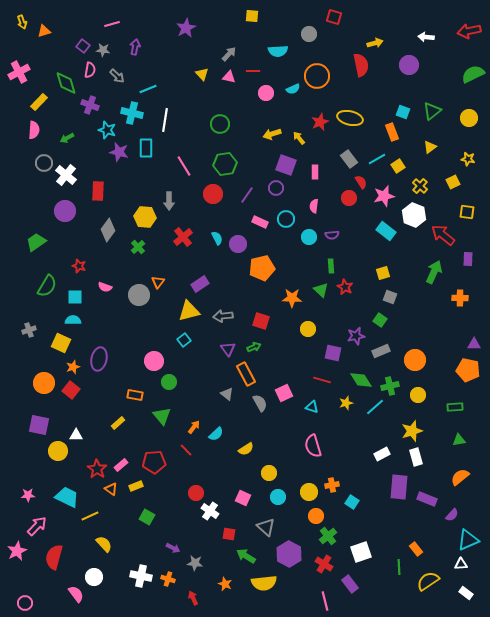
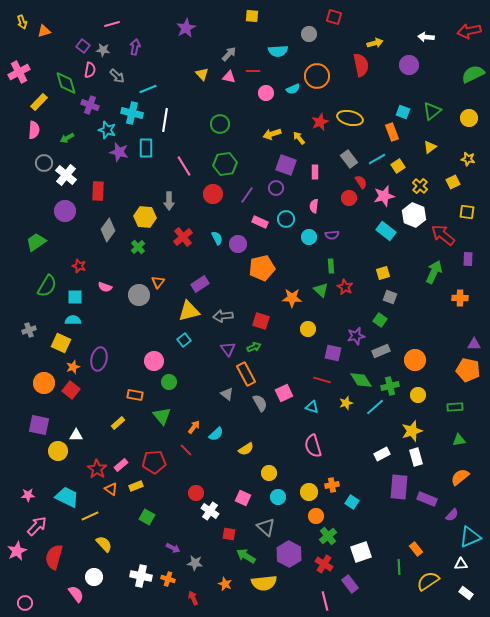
cyan triangle at (468, 540): moved 2 px right, 3 px up
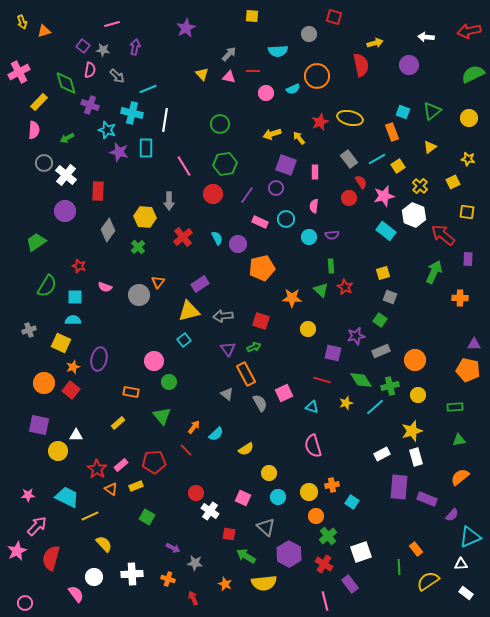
orange rectangle at (135, 395): moved 4 px left, 3 px up
red semicircle at (54, 557): moved 3 px left, 1 px down
white cross at (141, 576): moved 9 px left, 2 px up; rotated 15 degrees counterclockwise
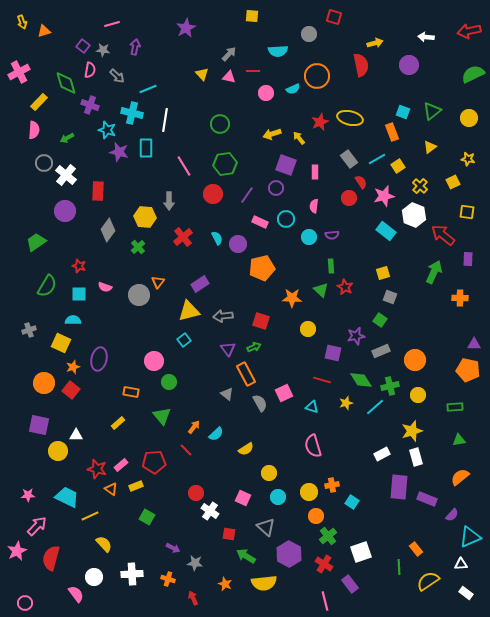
cyan square at (75, 297): moved 4 px right, 3 px up
red star at (97, 469): rotated 18 degrees counterclockwise
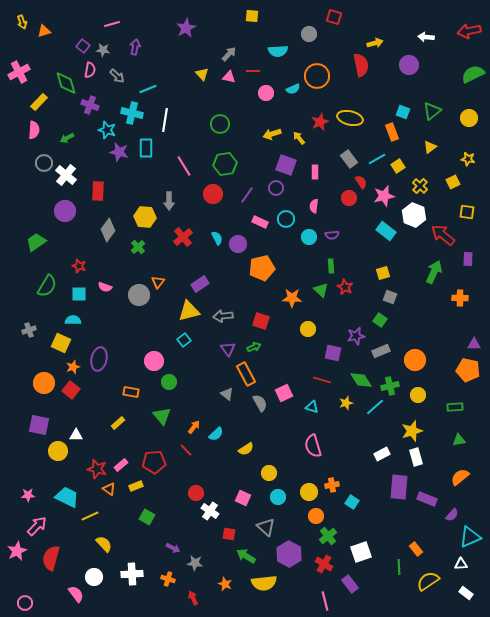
orange triangle at (111, 489): moved 2 px left
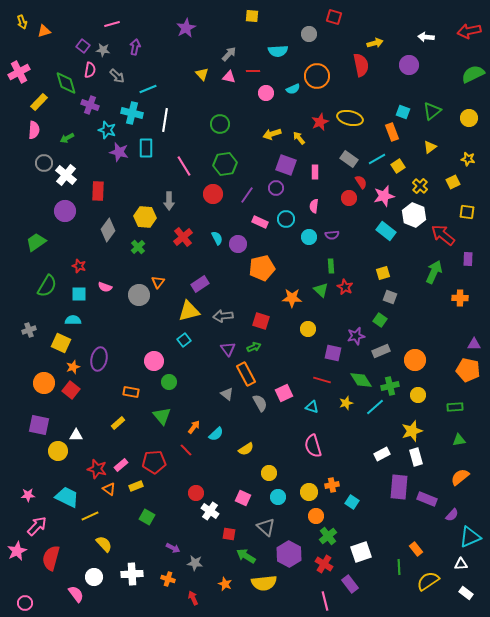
gray rectangle at (349, 159): rotated 18 degrees counterclockwise
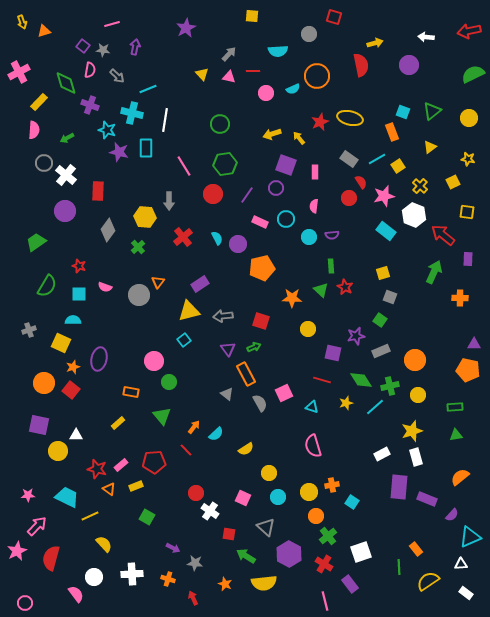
green triangle at (459, 440): moved 3 px left, 5 px up
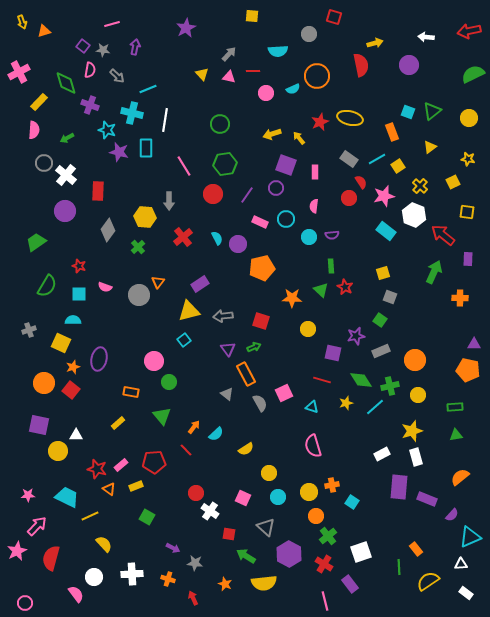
cyan square at (403, 112): moved 5 px right
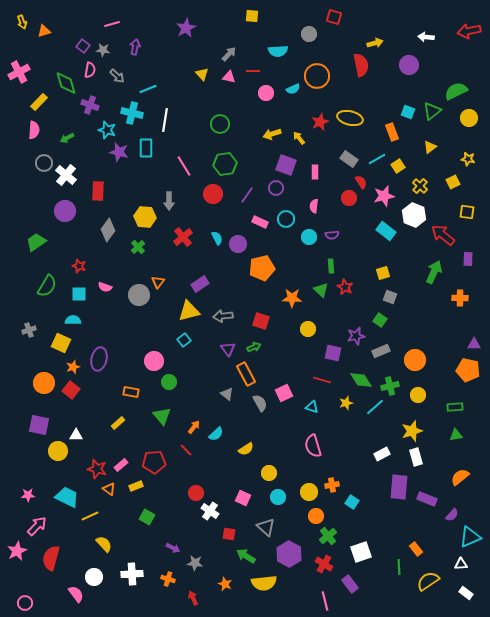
green semicircle at (473, 74): moved 17 px left, 17 px down
